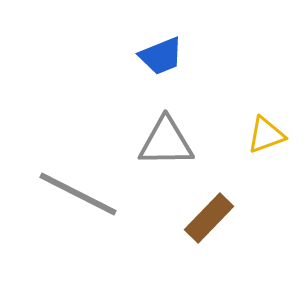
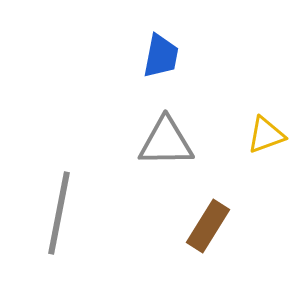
blue trapezoid: rotated 57 degrees counterclockwise
gray line: moved 19 px left, 19 px down; rotated 74 degrees clockwise
brown rectangle: moved 1 px left, 8 px down; rotated 12 degrees counterclockwise
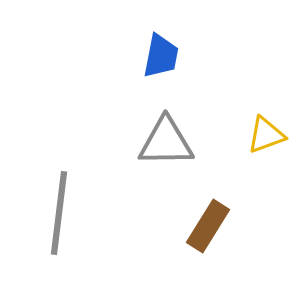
gray line: rotated 4 degrees counterclockwise
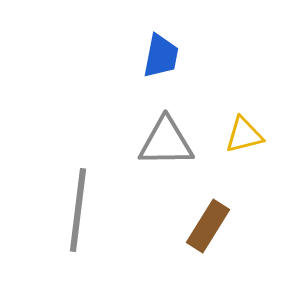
yellow triangle: moved 22 px left; rotated 6 degrees clockwise
gray line: moved 19 px right, 3 px up
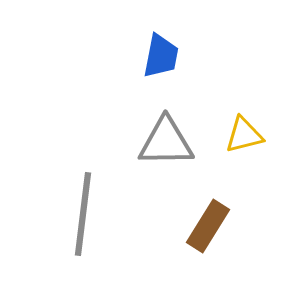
gray line: moved 5 px right, 4 px down
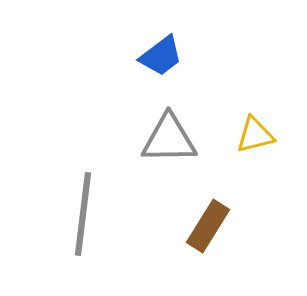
blue trapezoid: rotated 42 degrees clockwise
yellow triangle: moved 11 px right
gray triangle: moved 3 px right, 3 px up
